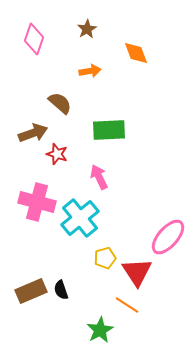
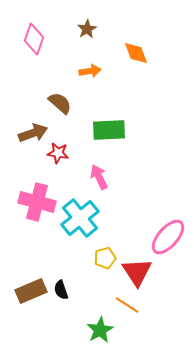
red star: moved 1 px right, 1 px up; rotated 10 degrees counterclockwise
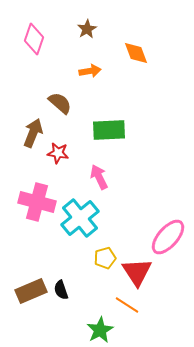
brown arrow: rotated 48 degrees counterclockwise
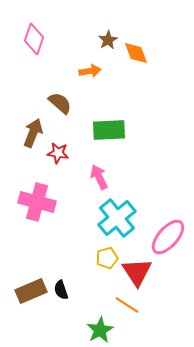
brown star: moved 21 px right, 11 px down
cyan cross: moved 37 px right
yellow pentagon: moved 2 px right
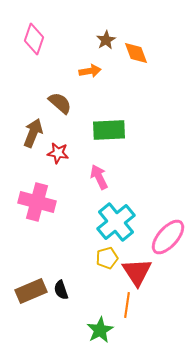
brown star: moved 2 px left
cyan cross: moved 1 px left, 4 px down
orange line: rotated 65 degrees clockwise
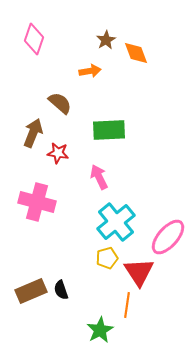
red triangle: moved 2 px right
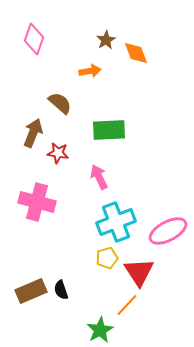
cyan cross: rotated 18 degrees clockwise
pink ellipse: moved 6 px up; rotated 21 degrees clockwise
orange line: rotated 35 degrees clockwise
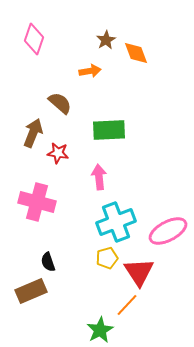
pink arrow: rotated 20 degrees clockwise
black semicircle: moved 13 px left, 28 px up
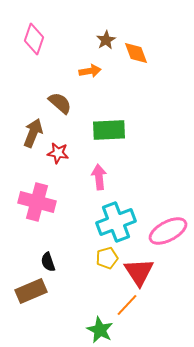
green star: rotated 16 degrees counterclockwise
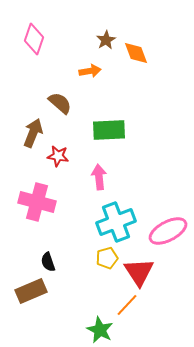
red star: moved 3 px down
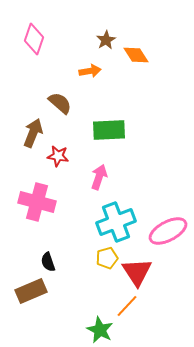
orange diamond: moved 2 px down; rotated 12 degrees counterclockwise
pink arrow: rotated 25 degrees clockwise
red triangle: moved 2 px left
orange line: moved 1 px down
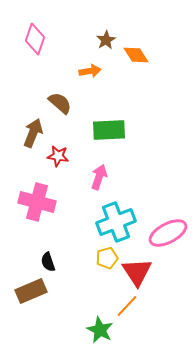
pink diamond: moved 1 px right
pink ellipse: moved 2 px down
